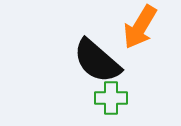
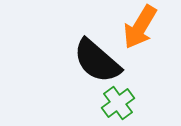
green cross: moved 7 px right, 5 px down; rotated 36 degrees counterclockwise
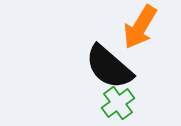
black semicircle: moved 12 px right, 6 px down
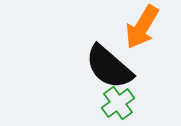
orange arrow: moved 2 px right
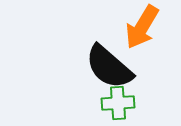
green cross: rotated 32 degrees clockwise
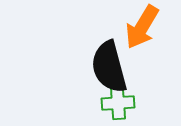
black semicircle: rotated 34 degrees clockwise
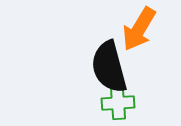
orange arrow: moved 3 px left, 2 px down
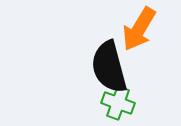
green cross: rotated 24 degrees clockwise
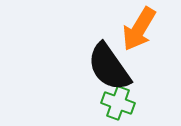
black semicircle: rotated 20 degrees counterclockwise
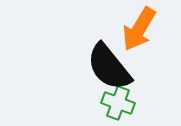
black semicircle: rotated 4 degrees counterclockwise
